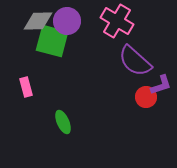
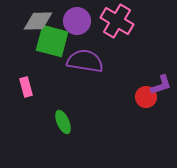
purple circle: moved 10 px right
purple semicircle: moved 50 px left; rotated 147 degrees clockwise
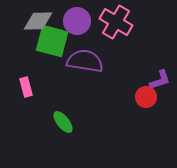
pink cross: moved 1 px left, 1 px down
purple L-shape: moved 1 px left, 5 px up
green ellipse: rotated 15 degrees counterclockwise
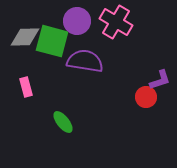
gray diamond: moved 13 px left, 16 px down
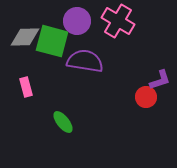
pink cross: moved 2 px right, 1 px up
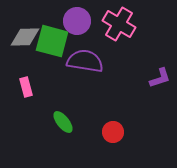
pink cross: moved 1 px right, 3 px down
purple L-shape: moved 2 px up
red circle: moved 33 px left, 35 px down
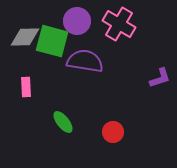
pink rectangle: rotated 12 degrees clockwise
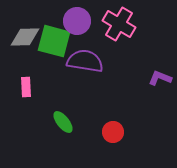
green square: moved 2 px right
purple L-shape: rotated 140 degrees counterclockwise
